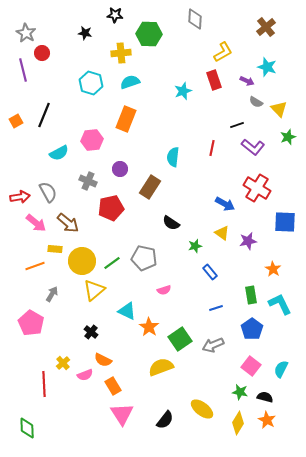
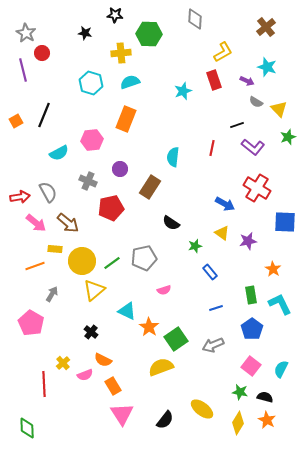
gray pentagon at (144, 258): rotated 25 degrees counterclockwise
green square at (180, 339): moved 4 px left
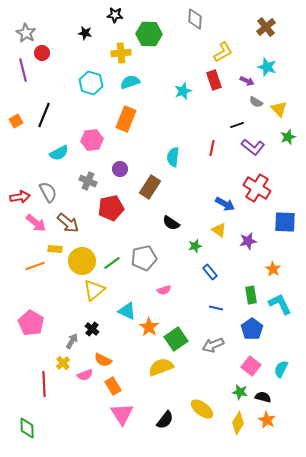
yellow triangle at (222, 233): moved 3 px left, 3 px up
gray arrow at (52, 294): moved 20 px right, 47 px down
blue line at (216, 308): rotated 32 degrees clockwise
black cross at (91, 332): moved 1 px right, 3 px up
black semicircle at (265, 397): moved 2 px left
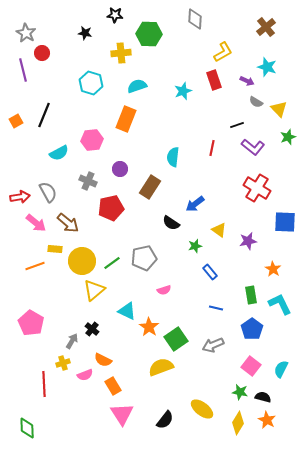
cyan semicircle at (130, 82): moved 7 px right, 4 px down
blue arrow at (225, 204): moved 30 px left; rotated 114 degrees clockwise
yellow cross at (63, 363): rotated 24 degrees clockwise
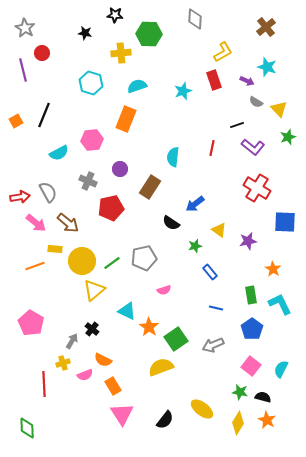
gray star at (26, 33): moved 1 px left, 5 px up
